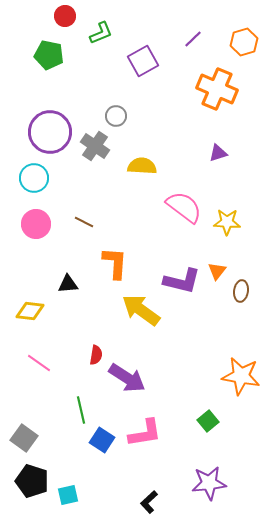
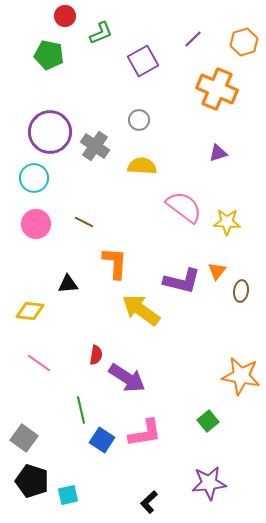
gray circle: moved 23 px right, 4 px down
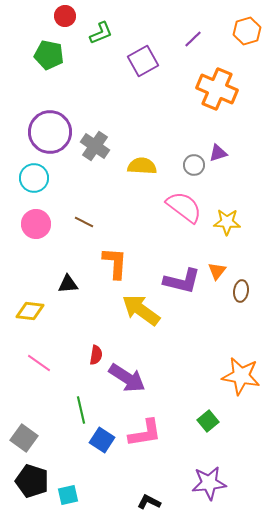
orange hexagon: moved 3 px right, 11 px up
gray circle: moved 55 px right, 45 px down
black L-shape: rotated 70 degrees clockwise
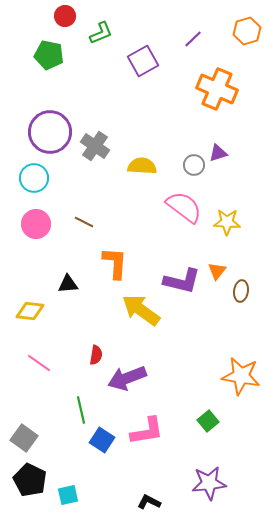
purple arrow: rotated 126 degrees clockwise
pink L-shape: moved 2 px right, 2 px up
black pentagon: moved 2 px left, 1 px up; rotated 8 degrees clockwise
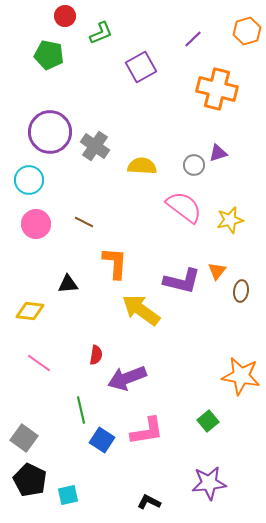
purple square: moved 2 px left, 6 px down
orange cross: rotated 9 degrees counterclockwise
cyan circle: moved 5 px left, 2 px down
yellow star: moved 3 px right, 2 px up; rotated 16 degrees counterclockwise
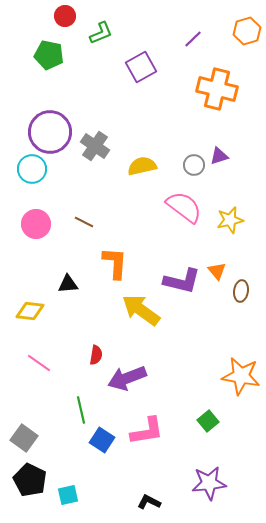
purple triangle: moved 1 px right, 3 px down
yellow semicircle: rotated 16 degrees counterclockwise
cyan circle: moved 3 px right, 11 px up
orange triangle: rotated 18 degrees counterclockwise
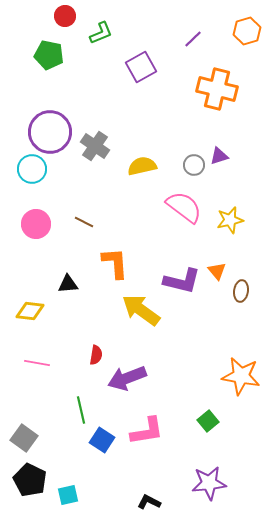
orange L-shape: rotated 8 degrees counterclockwise
pink line: moved 2 px left; rotated 25 degrees counterclockwise
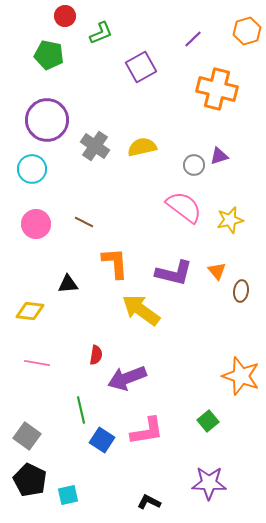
purple circle: moved 3 px left, 12 px up
yellow semicircle: moved 19 px up
purple L-shape: moved 8 px left, 8 px up
orange star: rotated 9 degrees clockwise
gray square: moved 3 px right, 2 px up
purple star: rotated 8 degrees clockwise
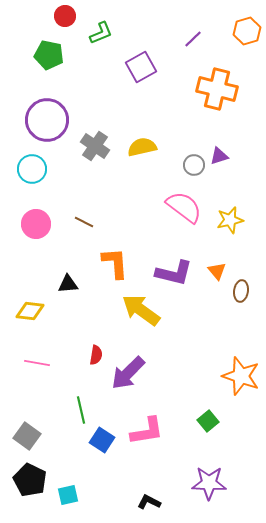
purple arrow: moved 1 px right, 5 px up; rotated 24 degrees counterclockwise
